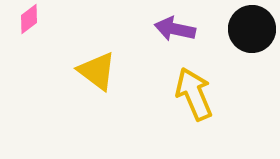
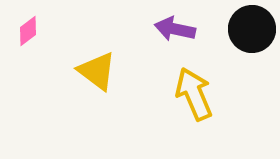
pink diamond: moved 1 px left, 12 px down
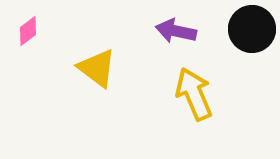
purple arrow: moved 1 px right, 2 px down
yellow triangle: moved 3 px up
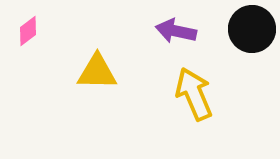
yellow triangle: moved 4 px down; rotated 36 degrees counterclockwise
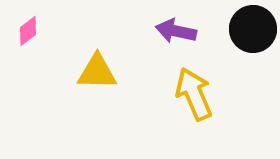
black circle: moved 1 px right
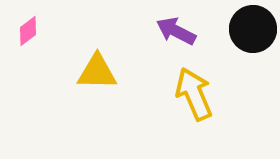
purple arrow: rotated 15 degrees clockwise
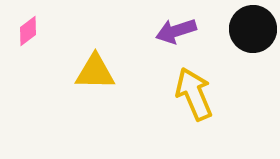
purple arrow: rotated 45 degrees counterclockwise
yellow triangle: moved 2 px left
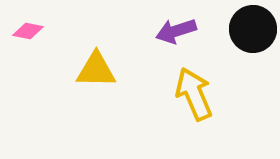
pink diamond: rotated 48 degrees clockwise
yellow triangle: moved 1 px right, 2 px up
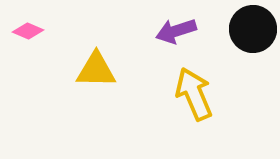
pink diamond: rotated 12 degrees clockwise
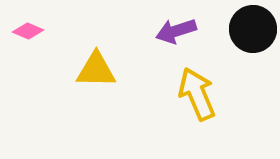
yellow arrow: moved 3 px right
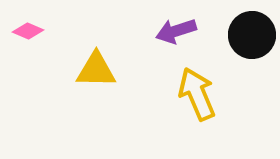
black circle: moved 1 px left, 6 px down
